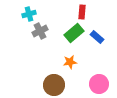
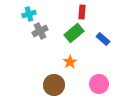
blue rectangle: moved 6 px right, 2 px down
orange star: rotated 24 degrees counterclockwise
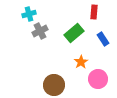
red rectangle: moved 12 px right
blue rectangle: rotated 16 degrees clockwise
orange star: moved 11 px right
pink circle: moved 1 px left, 5 px up
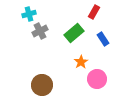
red rectangle: rotated 24 degrees clockwise
pink circle: moved 1 px left
brown circle: moved 12 px left
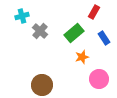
cyan cross: moved 7 px left, 2 px down
gray cross: rotated 21 degrees counterclockwise
blue rectangle: moved 1 px right, 1 px up
orange star: moved 1 px right, 5 px up; rotated 16 degrees clockwise
pink circle: moved 2 px right
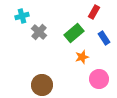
gray cross: moved 1 px left, 1 px down
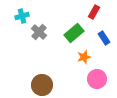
orange star: moved 2 px right
pink circle: moved 2 px left
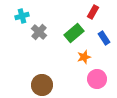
red rectangle: moved 1 px left
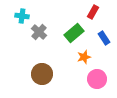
cyan cross: rotated 24 degrees clockwise
brown circle: moved 11 px up
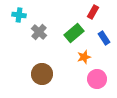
cyan cross: moved 3 px left, 1 px up
